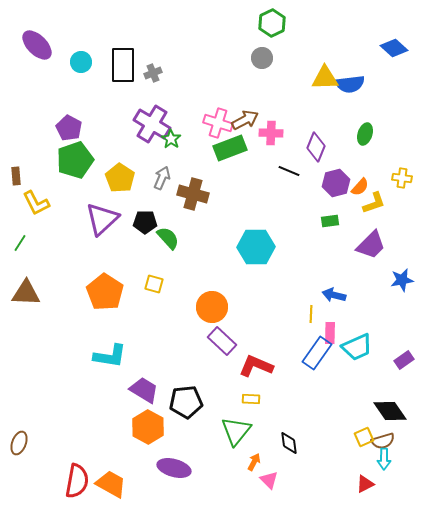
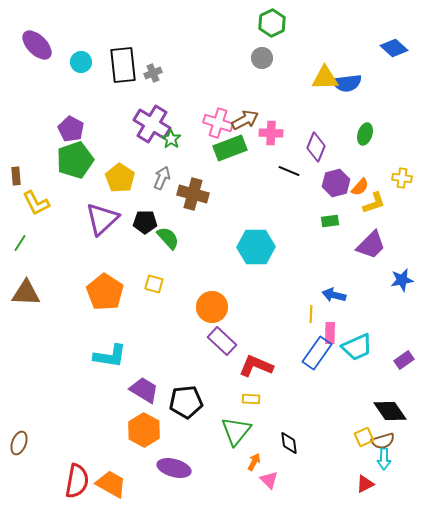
black rectangle at (123, 65): rotated 6 degrees counterclockwise
blue semicircle at (350, 84): moved 3 px left, 1 px up
purple pentagon at (69, 128): moved 2 px right, 1 px down
orange hexagon at (148, 427): moved 4 px left, 3 px down
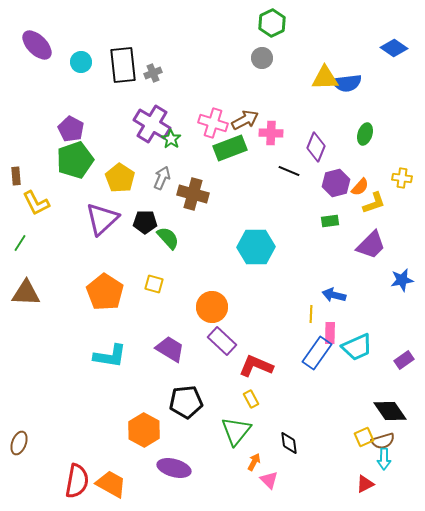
blue diamond at (394, 48): rotated 8 degrees counterclockwise
pink cross at (218, 123): moved 5 px left
purple trapezoid at (144, 390): moved 26 px right, 41 px up
yellow rectangle at (251, 399): rotated 60 degrees clockwise
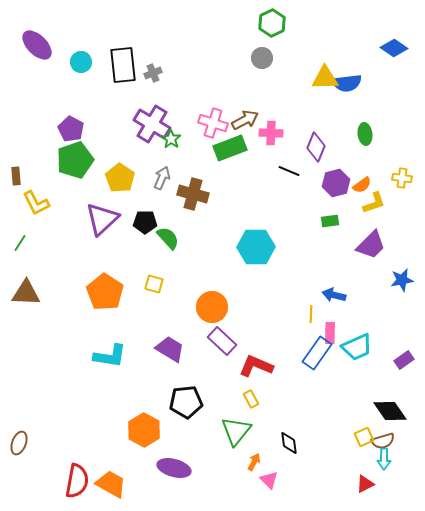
green ellipse at (365, 134): rotated 25 degrees counterclockwise
orange semicircle at (360, 187): moved 2 px right, 2 px up; rotated 12 degrees clockwise
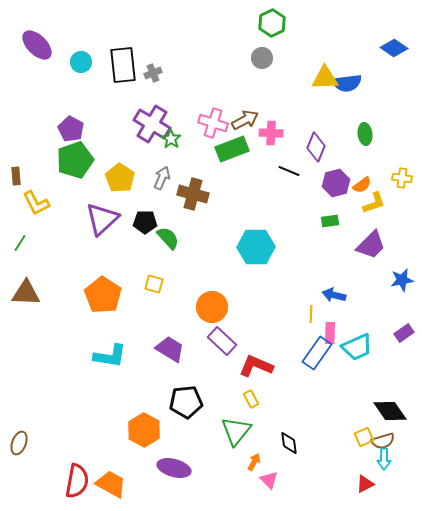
green rectangle at (230, 148): moved 2 px right, 1 px down
orange pentagon at (105, 292): moved 2 px left, 3 px down
purple rectangle at (404, 360): moved 27 px up
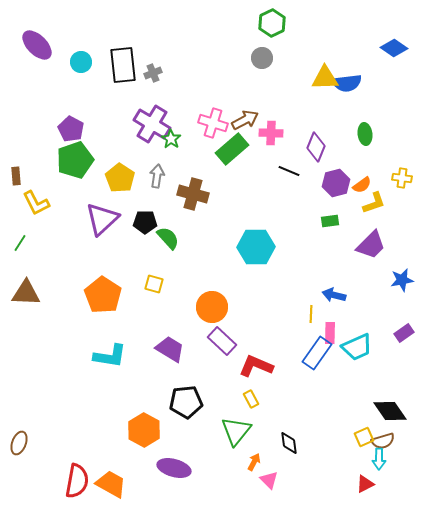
green rectangle at (232, 149): rotated 20 degrees counterclockwise
gray arrow at (162, 178): moved 5 px left, 2 px up; rotated 15 degrees counterclockwise
cyan arrow at (384, 459): moved 5 px left
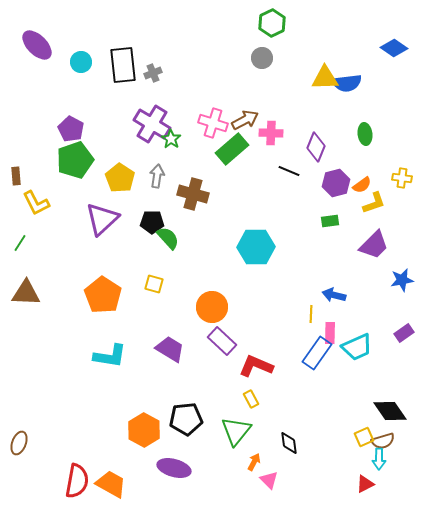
black pentagon at (145, 222): moved 7 px right
purple trapezoid at (371, 245): moved 3 px right
black pentagon at (186, 402): moved 17 px down
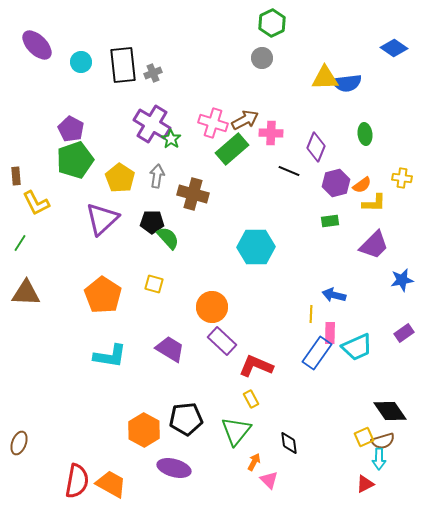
yellow L-shape at (374, 203): rotated 20 degrees clockwise
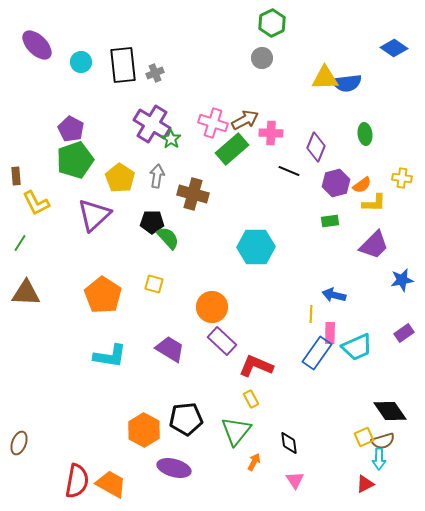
gray cross at (153, 73): moved 2 px right
purple triangle at (102, 219): moved 8 px left, 4 px up
pink triangle at (269, 480): moved 26 px right; rotated 12 degrees clockwise
